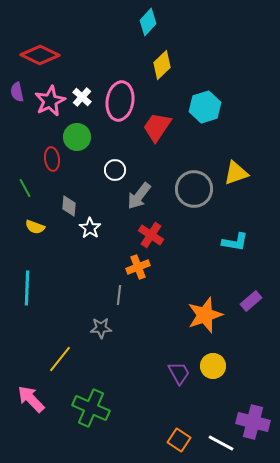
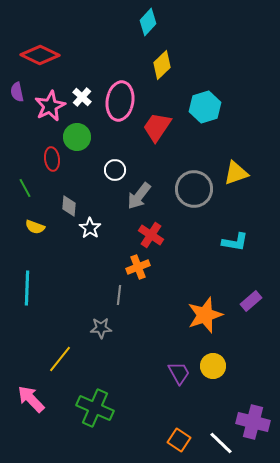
pink star: moved 5 px down
green cross: moved 4 px right
white line: rotated 16 degrees clockwise
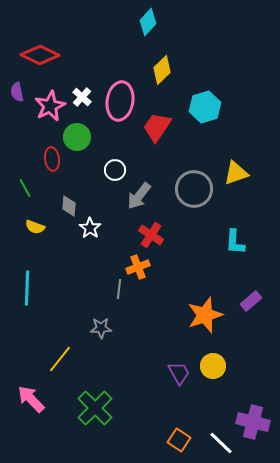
yellow diamond: moved 5 px down
cyan L-shape: rotated 84 degrees clockwise
gray line: moved 6 px up
green cross: rotated 21 degrees clockwise
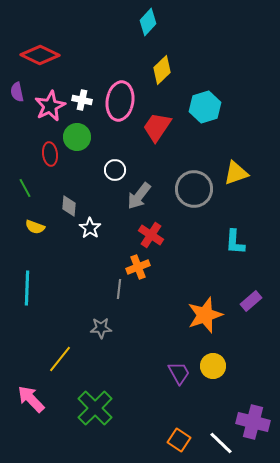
white cross: moved 3 px down; rotated 30 degrees counterclockwise
red ellipse: moved 2 px left, 5 px up
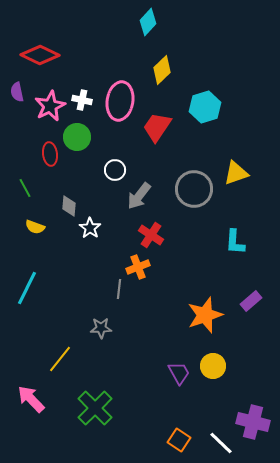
cyan line: rotated 24 degrees clockwise
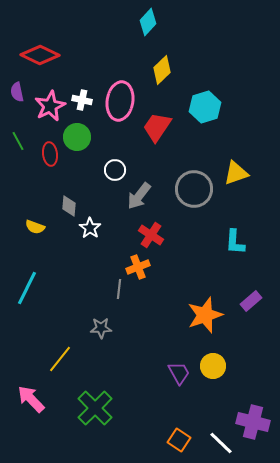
green line: moved 7 px left, 47 px up
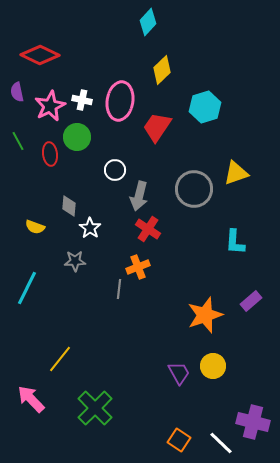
gray arrow: rotated 24 degrees counterclockwise
red cross: moved 3 px left, 6 px up
gray star: moved 26 px left, 67 px up
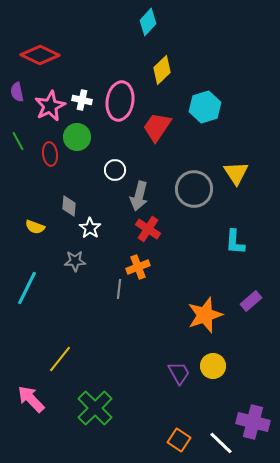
yellow triangle: rotated 44 degrees counterclockwise
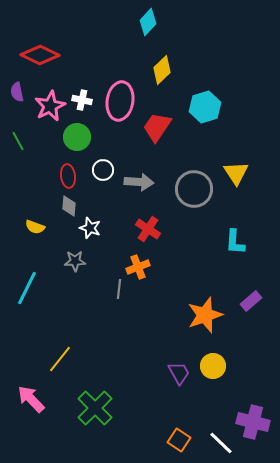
red ellipse: moved 18 px right, 22 px down
white circle: moved 12 px left
gray arrow: moved 14 px up; rotated 100 degrees counterclockwise
white star: rotated 15 degrees counterclockwise
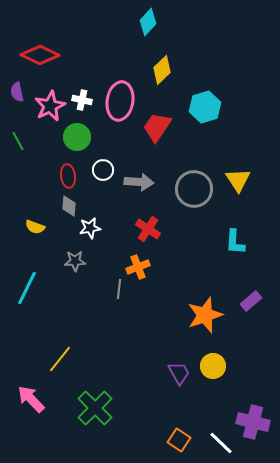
yellow triangle: moved 2 px right, 7 px down
white star: rotated 30 degrees counterclockwise
